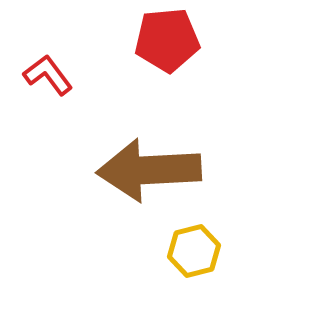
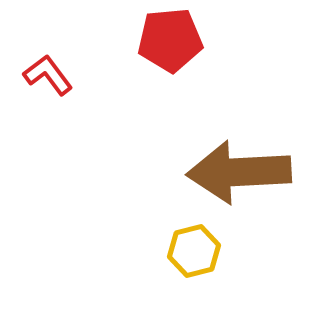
red pentagon: moved 3 px right
brown arrow: moved 90 px right, 2 px down
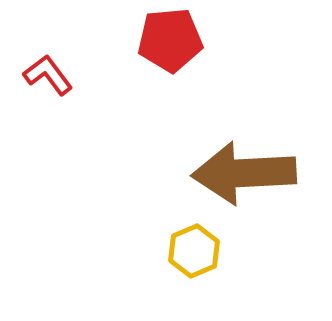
brown arrow: moved 5 px right, 1 px down
yellow hexagon: rotated 9 degrees counterclockwise
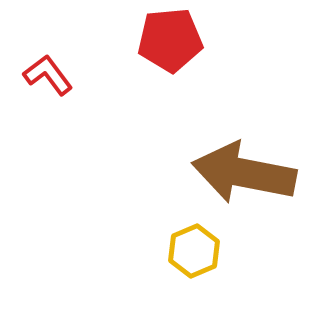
brown arrow: rotated 14 degrees clockwise
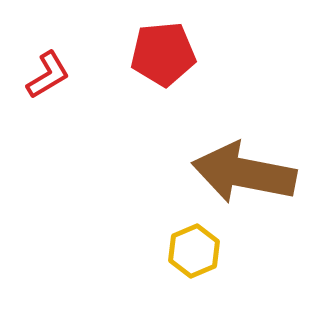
red pentagon: moved 7 px left, 14 px down
red L-shape: rotated 96 degrees clockwise
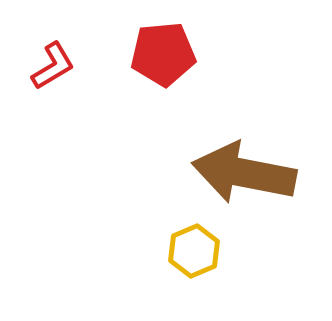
red L-shape: moved 5 px right, 9 px up
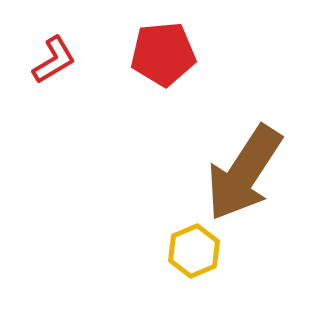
red L-shape: moved 1 px right, 6 px up
brown arrow: rotated 68 degrees counterclockwise
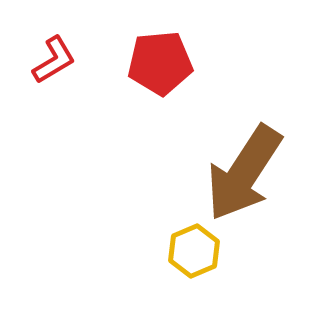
red pentagon: moved 3 px left, 9 px down
